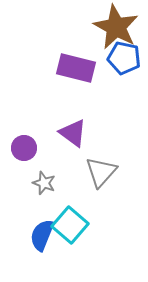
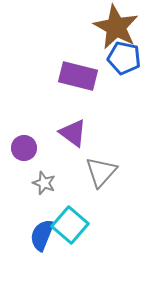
purple rectangle: moved 2 px right, 8 px down
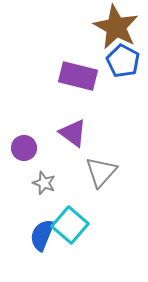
blue pentagon: moved 1 px left, 3 px down; rotated 16 degrees clockwise
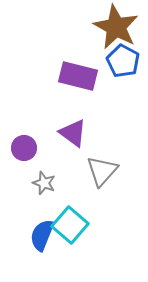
gray triangle: moved 1 px right, 1 px up
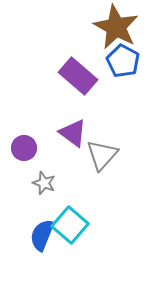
purple rectangle: rotated 27 degrees clockwise
gray triangle: moved 16 px up
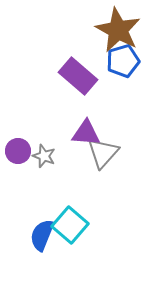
brown star: moved 2 px right, 3 px down
blue pentagon: rotated 28 degrees clockwise
purple triangle: moved 13 px right; rotated 32 degrees counterclockwise
purple circle: moved 6 px left, 3 px down
gray triangle: moved 1 px right, 2 px up
gray star: moved 27 px up
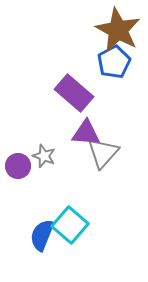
blue pentagon: moved 9 px left, 1 px down; rotated 12 degrees counterclockwise
purple rectangle: moved 4 px left, 17 px down
purple circle: moved 15 px down
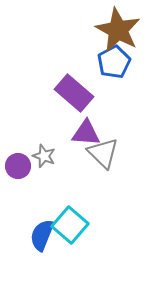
gray triangle: rotated 28 degrees counterclockwise
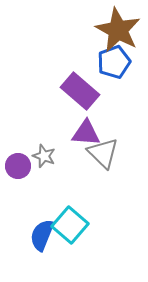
blue pentagon: rotated 8 degrees clockwise
purple rectangle: moved 6 px right, 2 px up
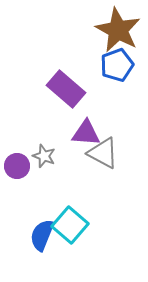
blue pentagon: moved 3 px right, 3 px down
purple rectangle: moved 14 px left, 2 px up
gray triangle: rotated 16 degrees counterclockwise
purple circle: moved 1 px left
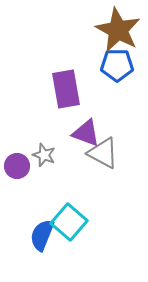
blue pentagon: rotated 20 degrees clockwise
purple rectangle: rotated 39 degrees clockwise
purple triangle: rotated 16 degrees clockwise
gray star: moved 1 px up
cyan square: moved 1 px left, 3 px up
